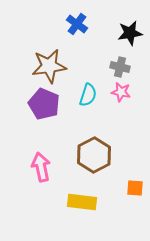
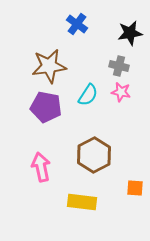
gray cross: moved 1 px left, 1 px up
cyan semicircle: rotated 15 degrees clockwise
purple pentagon: moved 2 px right, 3 px down; rotated 12 degrees counterclockwise
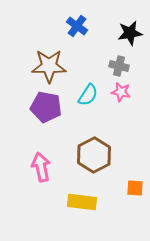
blue cross: moved 2 px down
brown star: rotated 8 degrees clockwise
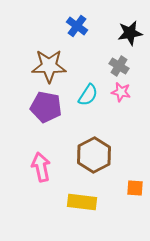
gray cross: rotated 18 degrees clockwise
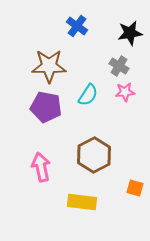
pink star: moved 4 px right; rotated 18 degrees counterclockwise
orange square: rotated 12 degrees clockwise
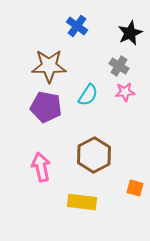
black star: rotated 15 degrees counterclockwise
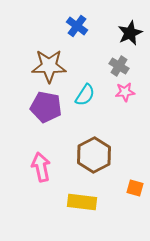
cyan semicircle: moved 3 px left
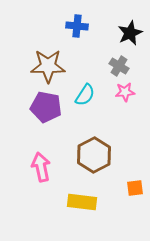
blue cross: rotated 30 degrees counterclockwise
brown star: moved 1 px left
orange square: rotated 24 degrees counterclockwise
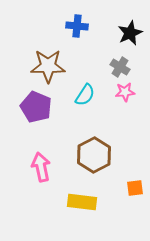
gray cross: moved 1 px right, 1 px down
purple pentagon: moved 10 px left; rotated 12 degrees clockwise
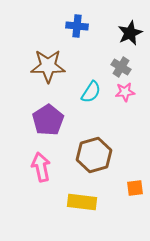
gray cross: moved 1 px right
cyan semicircle: moved 6 px right, 3 px up
purple pentagon: moved 12 px right, 13 px down; rotated 16 degrees clockwise
brown hexagon: rotated 12 degrees clockwise
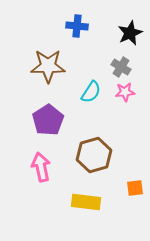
yellow rectangle: moved 4 px right
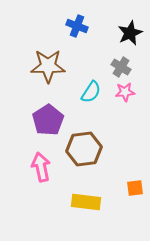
blue cross: rotated 15 degrees clockwise
brown hexagon: moved 10 px left, 6 px up; rotated 8 degrees clockwise
